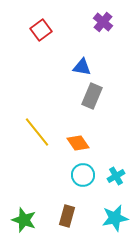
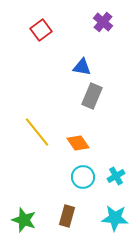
cyan circle: moved 2 px down
cyan star: rotated 16 degrees clockwise
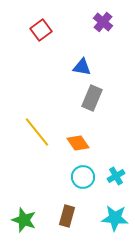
gray rectangle: moved 2 px down
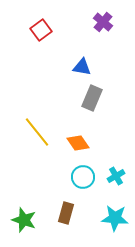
brown rectangle: moved 1 px left, 3 px up
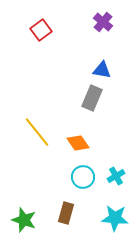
blue triangle: moved 20 px right, 3 px down
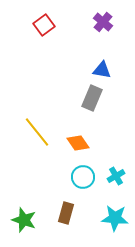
red square: moved 3 px right, 5 px up
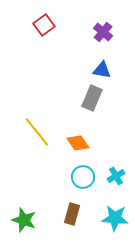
purple cross: moved 10 px down
brown rectangle: moved 6 px right, 1 px down
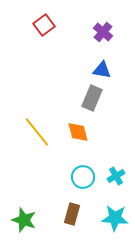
orange diamond: moved 11 px up; rotated 20 degrees clockwise
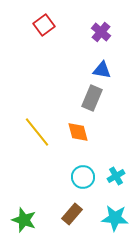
purple cross: moved 2 px left
brown rectangle: rotated 25 degrees clockwise
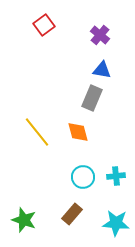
purple cross: moved 1 px left, 3 px down
cyan cross: rotated 24 degrees clockwise
cyan star: moved 1 px right, 5 px down
